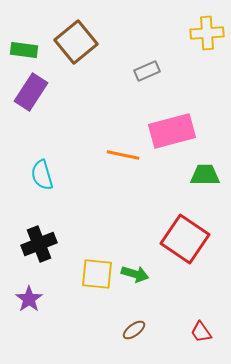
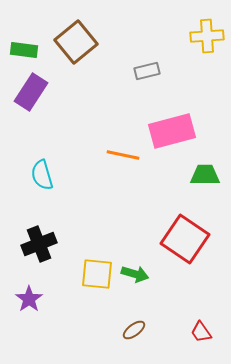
yellow cross: moved 3 px down
gray rectangle: rotated 10 degrees clockwise
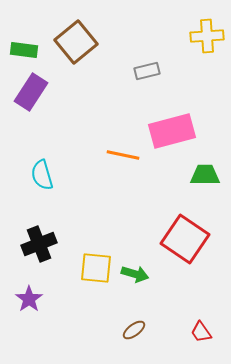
yellow square: moved 1 px left, 6 px up
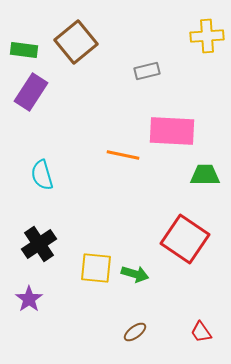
pink rectangle: rotated 18 degrees clockwise
black cross: rotated 12 degrees counterclockwise
brown ellipse: moved 1 px right, 2 px down
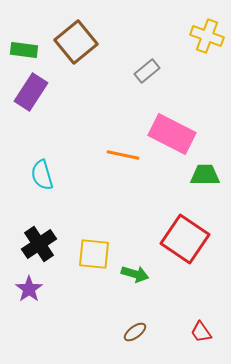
yellow cross: rotated 24 degrees clockwise
gray rectangle: rotated 25 degrees counterclockwise
pink rectangle: moved 3 px down; rotated 24 degrees clockwise
yellow square: moved 2 px left, 14 px up
purple star: moved 10 px up
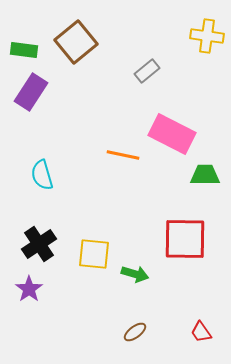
yellow cross: rotated 12 degrees counterclockwise
red square: rotated 33 degrees counterclockwise
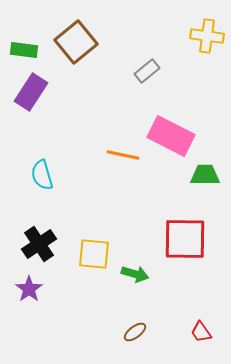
pink rectangle: moved 1 px left, 2 px down
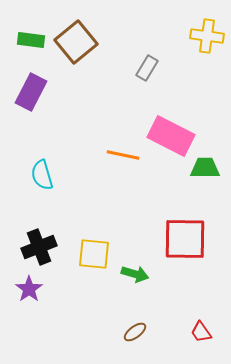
green rectangle: moved 7 px right, 10 px up
gray rectangle: moved 3 px up; rotated 20 degrees counterclockwise
purple rectangle: rotated 6 degrees counterclockwise
green trapezoid: moved 7 px up
black cross: moved 3 px down; rotated 12 degrees clockwise
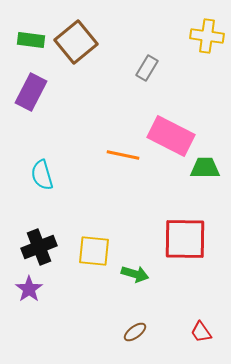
yellow square: moved 3 px up
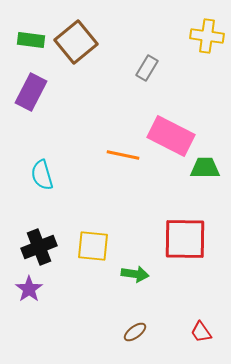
yellow square: moved 1 px left, 5 px up
green arrow: rotated 8 degrees counterclockwise
